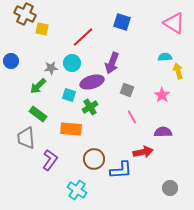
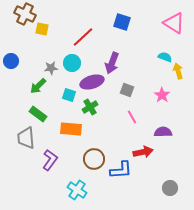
cyan semicircle: rotated 24 degrees clockwise
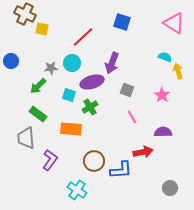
brown circle: moved 2 px down
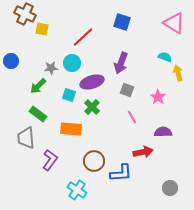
purple arrow: moved 9 px right
yellow arrow: moved 2 px down
pink star: moved 4 px left, 2 px down
green cross: moved 2 px right; rotated 14 degrees counterclockwise
blue L-shape: moved 3 px down
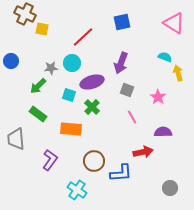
blue square: rotated 30 degrees counterclockwise
gray trapezoid: moved 10 px left, 1 px down
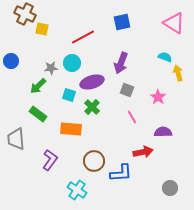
red line: rotated 15 degrees clockwise
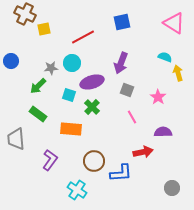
yellow square: moved 2 px right; rotated 24 degrees counterclockwise
gray circle: moved 2 px right
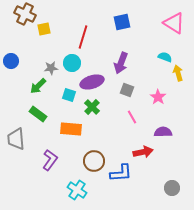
red line: rotated 45 degrees counterclockwise
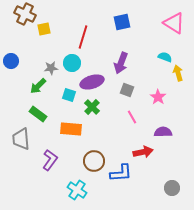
gray trapezoid: moved 5 px right
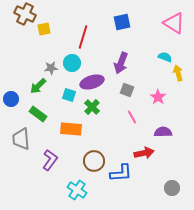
blue circle: moved 38 px down
red arrow: moved 1 px right, 1 px down
